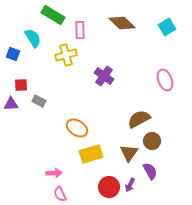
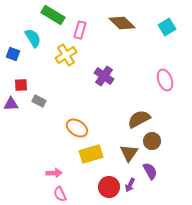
pink rectangle: rotated 18 degrees clockwise
yellow cross: rotated 15 degrees counterclockwise
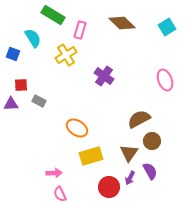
yellow rectangle: moved 2 px down
purple arrow: moved 7 px up
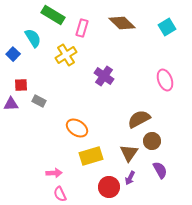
pink rectangle: moved 2 px right, 2 px up
blue square: rotated 24 degrees clockwise
purple semicircle: moved 10 px right, 1 px up
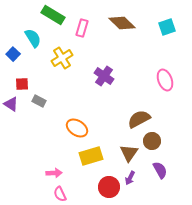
cyan square: rotated 12 degrees clockwise
yellow cross: moved 4 px left, 3 px down
red square: moved 1 px right, 1 px up
purple triangle: rotated 35 degrees clockwise
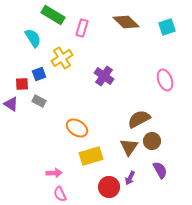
brown diamond: moved 4 px right, 1 px up
blue square: moved 26 px right, 20 px down; rotated 24 degrees clockwise
brown triangle: moved 6 px up
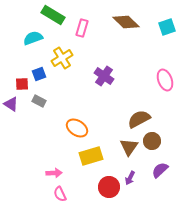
cyan semicircle: rotated 78 degrees counterclockwise
purple semicircle: rotated 102 degrees counterclockwise
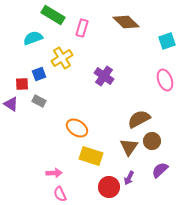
cyan square: moved 14 px down
yellow rectangle: rotated 35 degrees clockwise
purple arrow: moved 1 px left
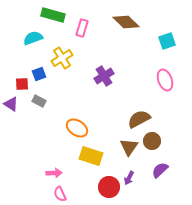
green rectangle: rotated 15 degrees counterclockwise
purple cross: rotated 24 degrees clockwise
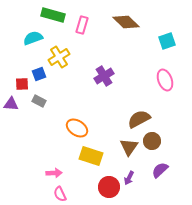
pink rectangle: moved 3 px up
yellow cross: moved 3 px left, 1 px up
purple triangle: rotated 28 degrees counterclockwise
